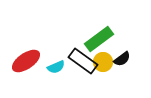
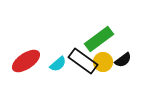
black semicircle: moved 1 px right, 1 px down
cyan semicircle: moved 2 px right, 3 px up; rotated 18 degrees counterclockwise
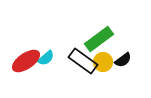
cyan semicircle: moved 12 px left, 6 px up
